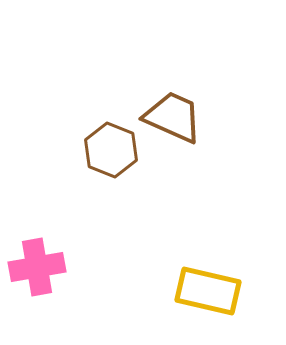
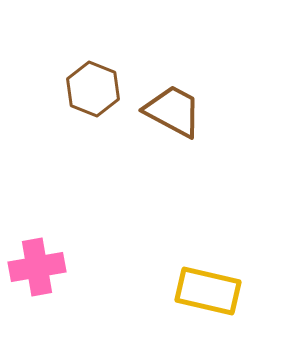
brown trapezoid: moved 6 px up; rotated 4 degrees clockwise
brown hexagon: moved 18 px left, 61 px up
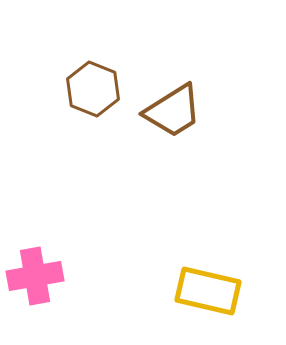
brown trapezoid: rotated 120 degrees clockwise
pink cross: moved 2 px left, 9 px down
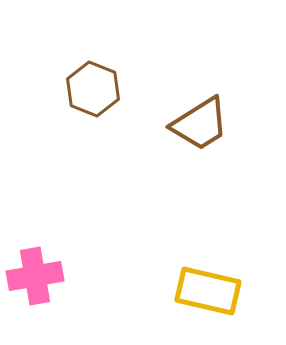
brown trapezoid: moved 27 px right, 13 px down
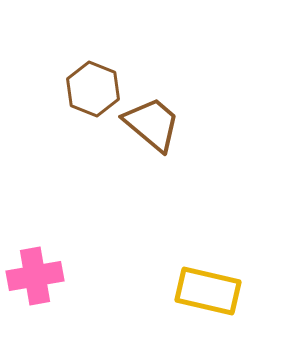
brown trapezoid: moved 48 px left; rotated 108 degrees counterclockwise
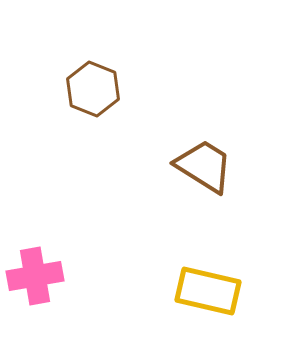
brown trapezoid: moved 52 px right, 42 px down; rotated 8 degrees counterclockwise
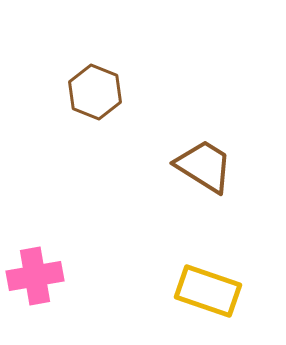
brown hexagon: moved 2 px right, 3 px down
yellow rectangle: rotated 6 degrees clockwise
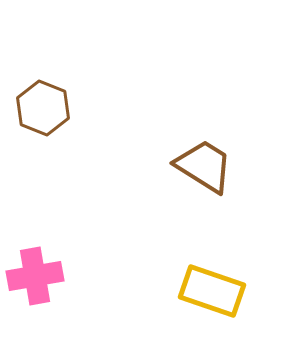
brown hexagon: moved 52 px left, 16 px down
yellow rectangle: moved 4 px right
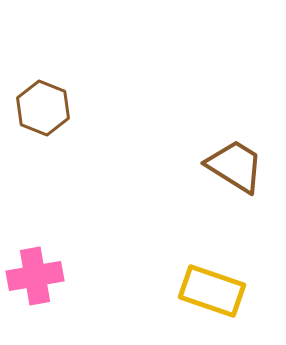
brown trapezoid: moved 31 px right
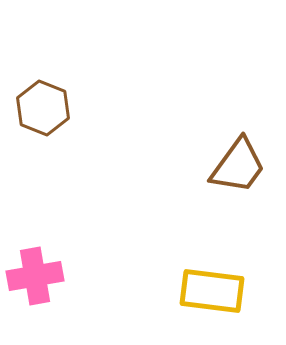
brown trapezoid: moved 3 px right; rotated 94 degrees clockwise
yellow rectangle: rotated 12 degrees counterclockwise
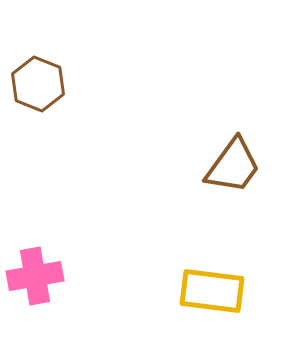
brown hexagon: moved 5 px left, 24 px up
brown trapezoid: moved 5 px left
